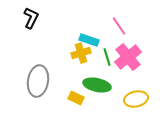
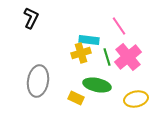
cyan rectangle: rotated 12 degrees counterclockwise
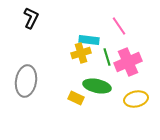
pink cross: moved 5 px down; rotated 16 degrees clockwise
gray ellipse: moved 12 px left
green ellipse: moved 1 px down
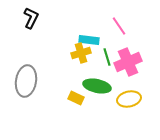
yellow ellipse: moved 7 px left
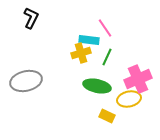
pink line: moved 14 px left, 2 px down
green line: rotated 42 degrees clockwise
pink cross: moved 10 px right, 17 px down
gray ellipse: rotated 68 degrees clockwise
yellow rectangle: moved 31 px right, 18 px down
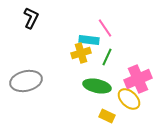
yellow ellipse: rotated 55 degrees clockwise
